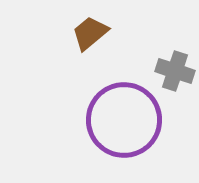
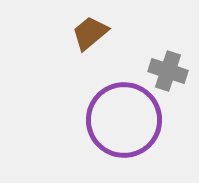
gray cross: moved 7 px left
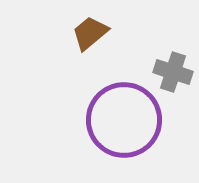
gray cross: moved 5 px right, 1 px down
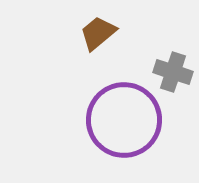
brown trapezoid: moved 8 px right
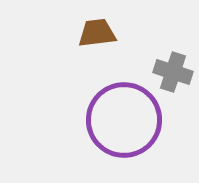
brown trapezoid: moved 1 px left; rotated 33 degrees clockwise
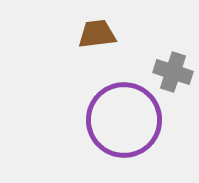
brown trapezoid: moved 1 px down
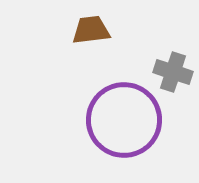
brown trapezoid: moved 6 px left, 4 px up
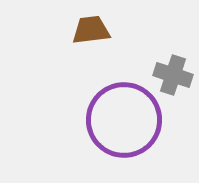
gray cross: moved 3 px down
